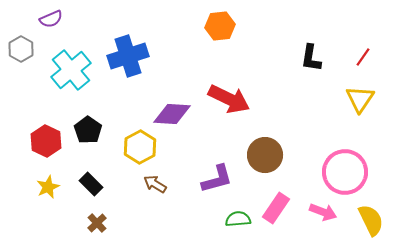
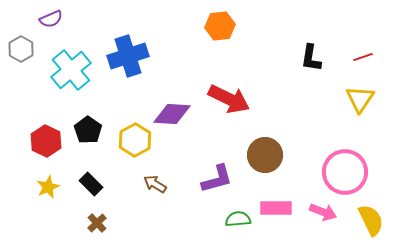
red line: rotated 36 degrees clockwise
yellow hexagon: moved 5 px left, 7 px up
pink rectangle: rotated 56 degrees clockwise
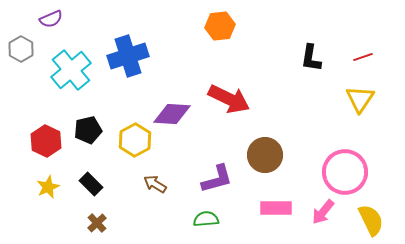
black pentagon: rotated 24 degrees clockwise
pink arrow: rotated 108 degrees clockwise
green semicircle: moved 32 px left
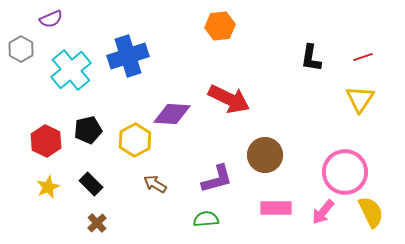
yellow semicircle: moved 8 px up
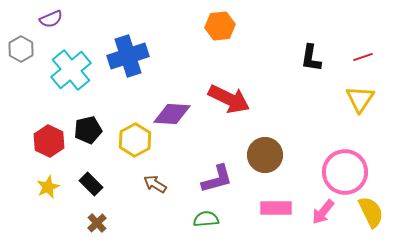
red hexagon: moved 3 px right
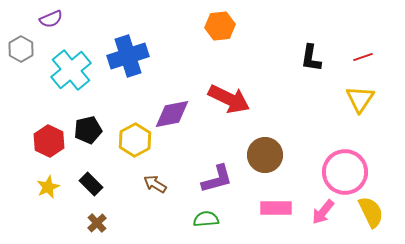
purple diamond: rotated 15 degrees counterclockwise
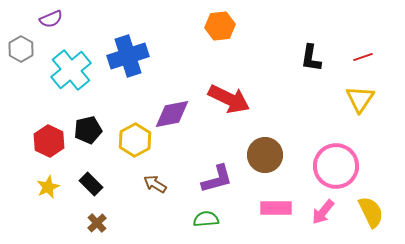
pink circle: moved 9 px left, 6 px up
